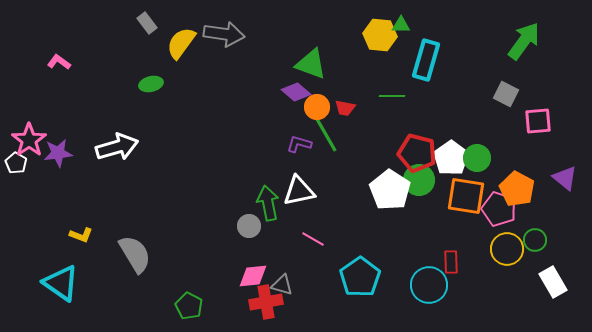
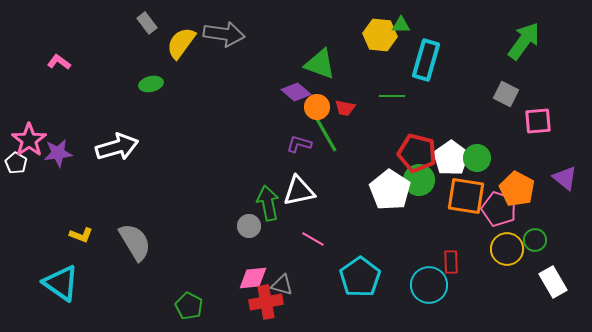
green triangle at (311, 64): moved 9 px right
gray semicircle at (135, 254): moved 12 px up
pink diamond at (253, 276): moved 2 px down
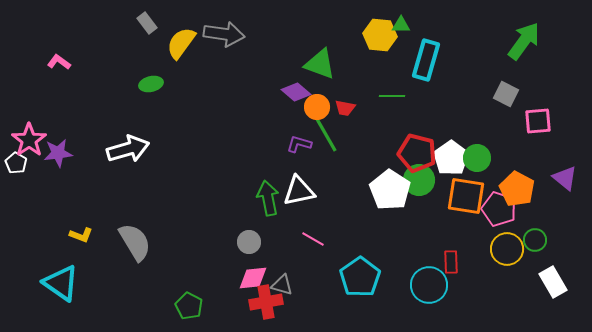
white arrow at (117, 147): moved 11 px right, 2 px down
green arrow at (268, 203): moved 5 px up
gray circle at (249, 226): moved 16 px down
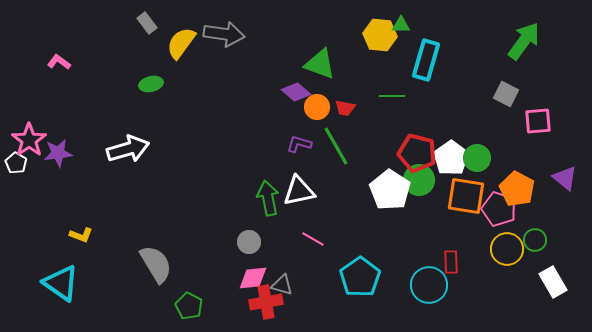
green line at (325, 133): moved 11 px right, 13 px down
gray semicircle at (135, 242): moved 21 px right, 22 px down
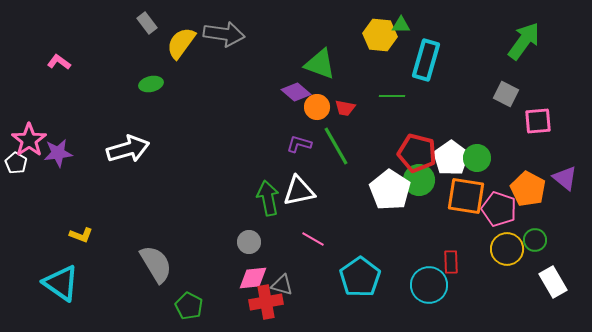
orange pentagon at (517, 189): moved 11 px right
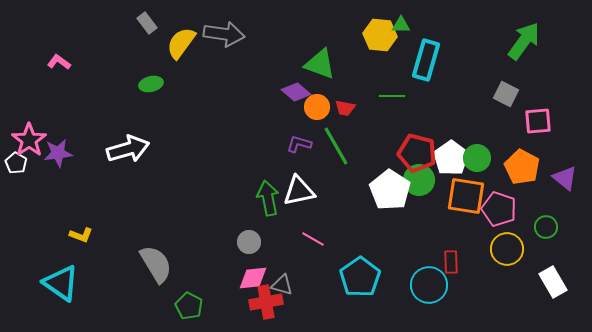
orange pentagon at (528, 189): moved 6 px left, 22 px up
green circle at (535, 240): moved 11 px right, 13 px up
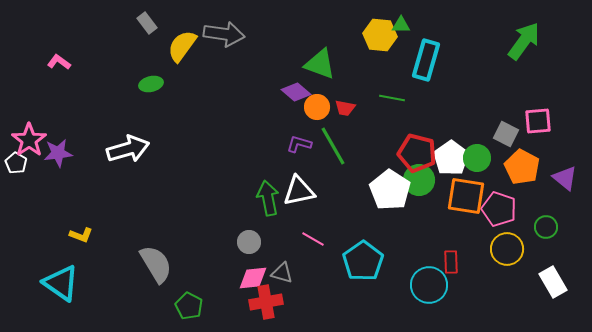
yellow semicircle at (181, 43): moved 1 px right, 3 px down
gray square at (506, 94): moved 40 px down
green line at (392, 96): moved 2 px down; rotated 10 degrees clockwise
green line at (336, 146): moved 3 px left
cyan pentagon at (360, 277): moved 3 px right, 16 px up
gray triangle at (282, 285): moved 12 px up
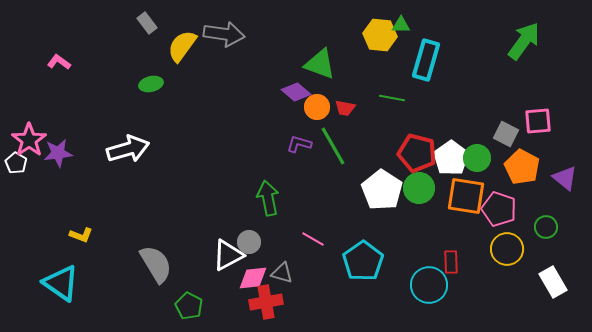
green circle at (419, 180): moved 8 px down
white pentagon at (390, 190): moved 8 px left
white triangle at (299, 191): moved 71 px left, 64 px down; rotated 16 degrees counterclockwise
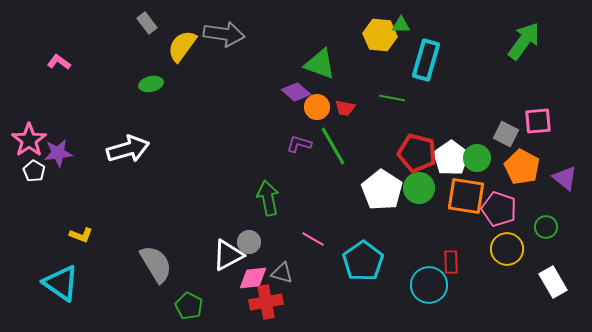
white pentagon at (16, 163): moved 18 px right, 8 px down
